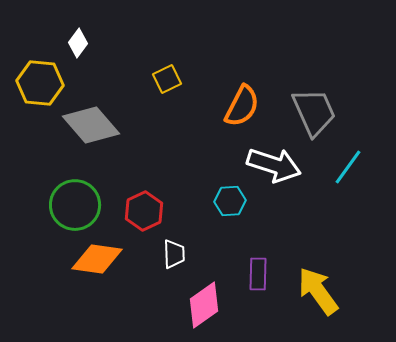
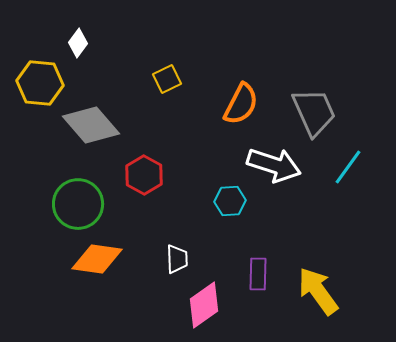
orange semicircle: moved 1 px left, 2 px up
green circle: moved 3 px right, 1 px up
red hexagon: moved 36 px up; rotated 6 degrees counterclockwise
white trapezoid: moved 3 px right, 5 px down
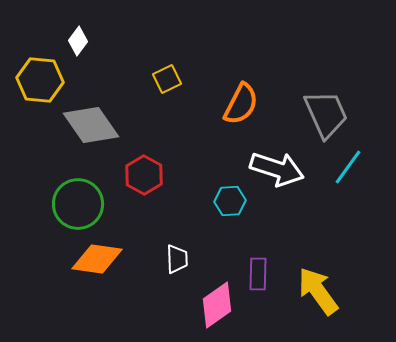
white diamond: moved 2 px up
yellow hexagon: moved 3 px up
gray trapezoid: moved 12 px right, 2 px down
gray diamond: rotated 6 degrees clockwise
white arrow: moved 3 px right, 4 px down
pink diamond: moved 13 px right
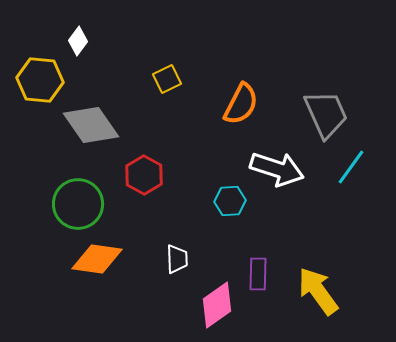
cyan line: moved 3 px right
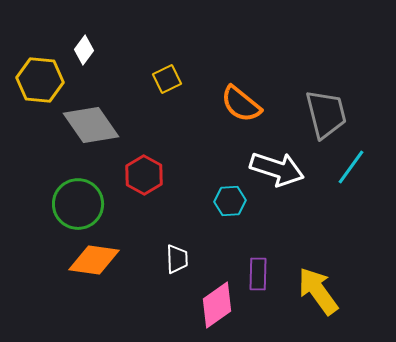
white diamond: moved 6 px right, 9 px down
orange semicircle: rotated 102 degrees clockwise
gray trapezoid: rotated 10 degrees clockwise
orange diamond: moved 3 px left, 1 px down
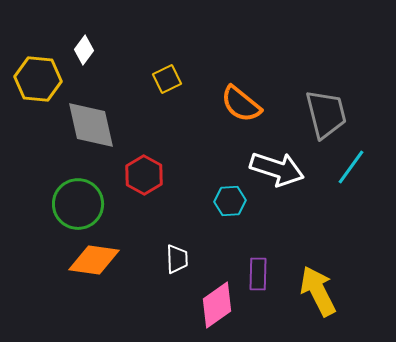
yellow hexagon: moved 2 px left, 1 px up
gray diamond: rotated 22 degrees clockwise
yellow arrow: rotated 9 degrees clockwise
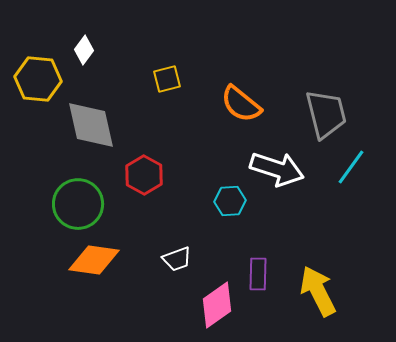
yellow square: rotated 12 degrees clockwise
white trapezoid: rotated 72 degrees clockwise
